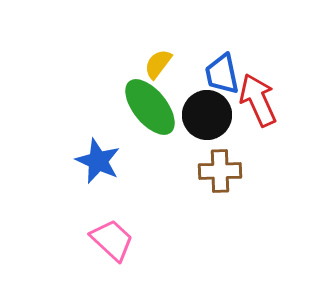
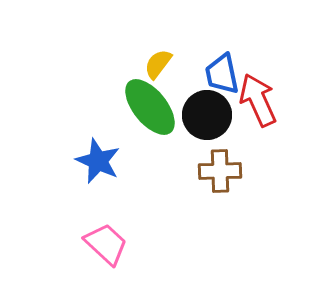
pink trapezoid: moved 6 px left, 4 px down
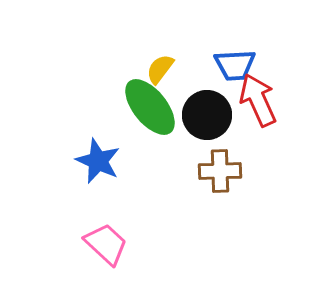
yellow semicircle: moved 2 px right, 5 px down
blue trapezoid: moved 13 px right, 9 px up; rotated 81 degrees counterclockwise
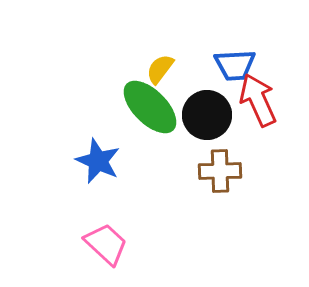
green ellipse: rotated 6 degrees counterclockwise
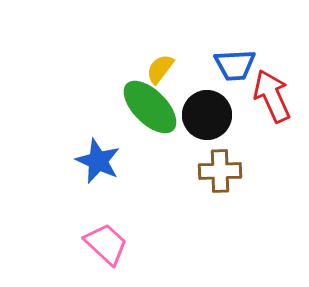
red arrow: moved 14 px right, 4 px up
